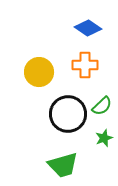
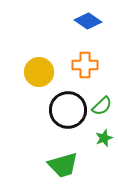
blue diamond: moved 7 px up
black circle: moved 4 px up
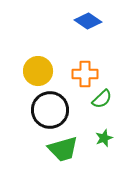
orange cross: moved 9 px down
yellow circle: moved 1 px left, 1 px up
green semicircle: moved 7 px up
black circle: moved 18 px left
green trapezoid: moved 16 px up
